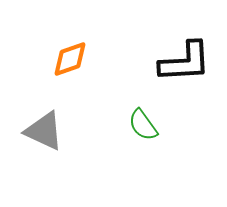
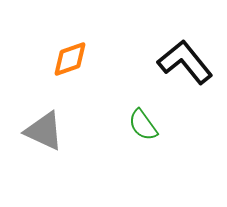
black L-shape: rotated 126 degrees counterclockwise
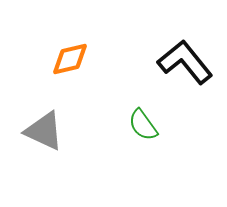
orange diamond: rotated 6 degrees clockwise
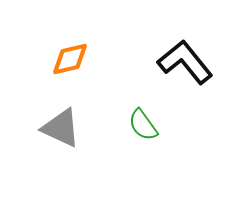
gray triangle: moved 17 px right, 3 px up
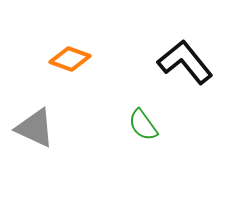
orange diamond: rotated 33 degrees clockwise
gray triangle: moved 26 px left
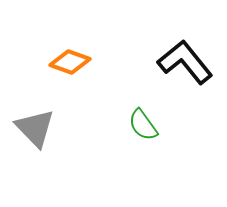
orange diamond: moved 3 px down
gray triangle: rotated 21 degrees clockwise
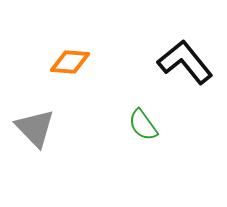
orange diamond: rotated 15 degrees counterclockwise
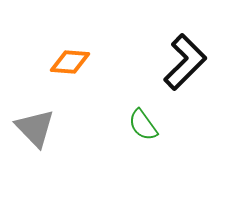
black L-shape: rotated 84 degrees clockwise
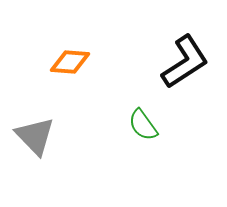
black L-shape: rotated 12 degrees clockwise
gray triangle: moved 8 px down
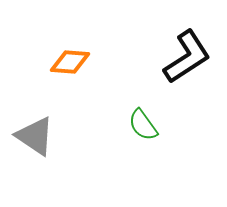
black L-shape: moved 2 px right, 5 px up
gray triangle: rotated 12 degrees counterclockwise
